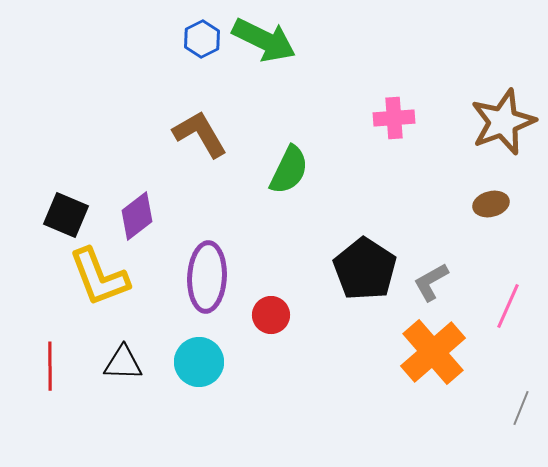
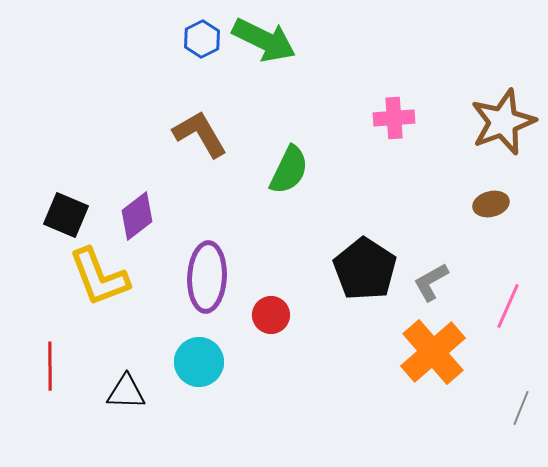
black triangle: moved 3 px right, 29 px down
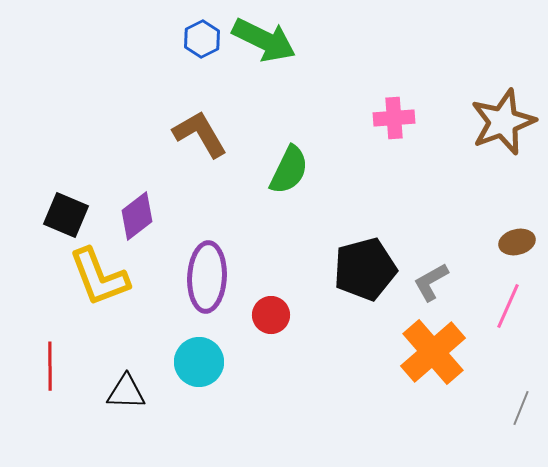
brown ellipse: moved 26 px right, 38 px down
black pentagon: rotated 24 degrees clockwise
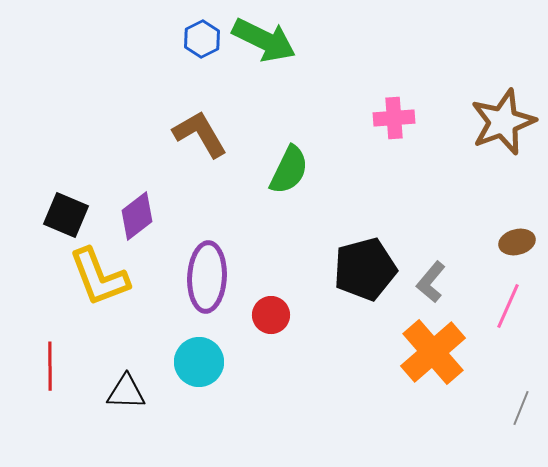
gray L-shape: rotated 21 degrees counterclockwise
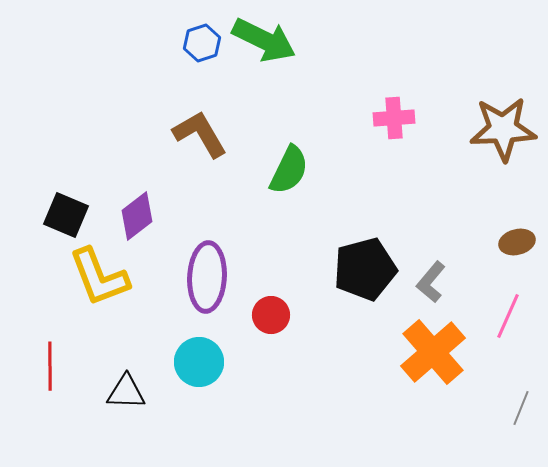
blue hexagon: moved 4 px down; rotated 9 degrees clockwise
brown star: moved 7 px down; rotated 18 degrees clockwise
pink line: moved 10 px down
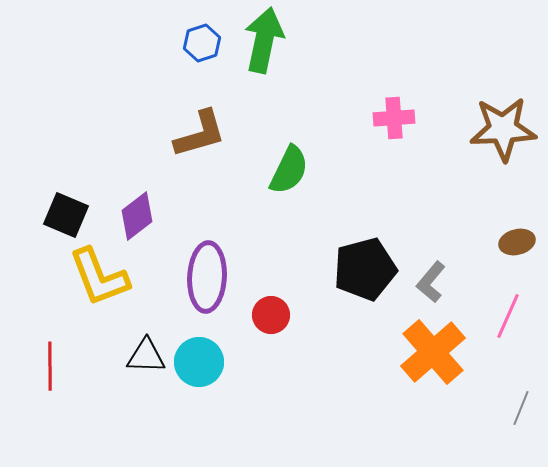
green arrow: rotated 104 degrees counterclockwise
brown L-shape: rotated 104 degrees clockwise
black triangle: moved 20 px right, 36 px up
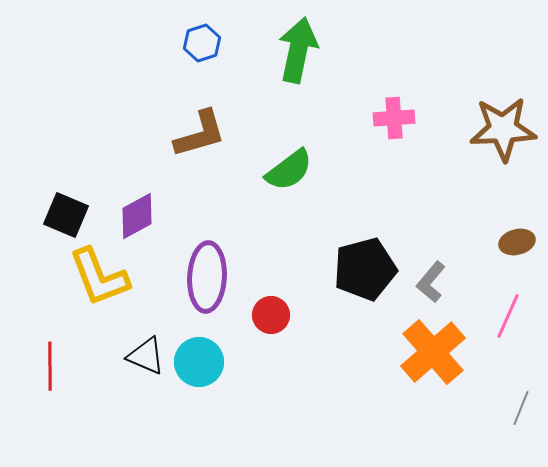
green arrow: moved 34 px right, 10 px down
green semicircle: rotated 27 degrees clockwise
purple diamond: rotated 9 degrees clockwise
black triangle: rotated 21 degrees clockwise
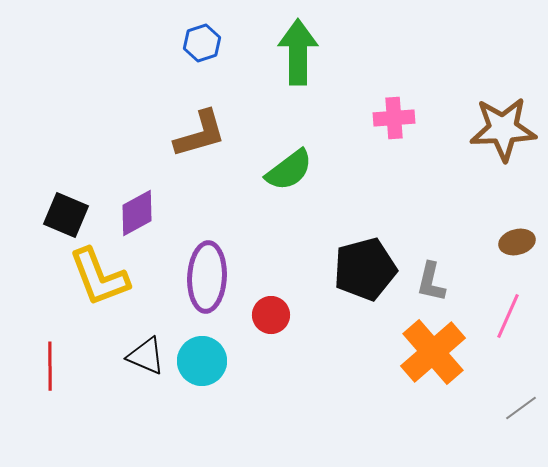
green arrow: moved 2 px down; rotated 12 degrees counterclockwise
purple diamond: moved 3 px up
gray L-shape: rotated 27 degrees counterclockwise
cyan circle: moved 3 px right, 1 px up
gray line: rotated 32 degrees clockwise
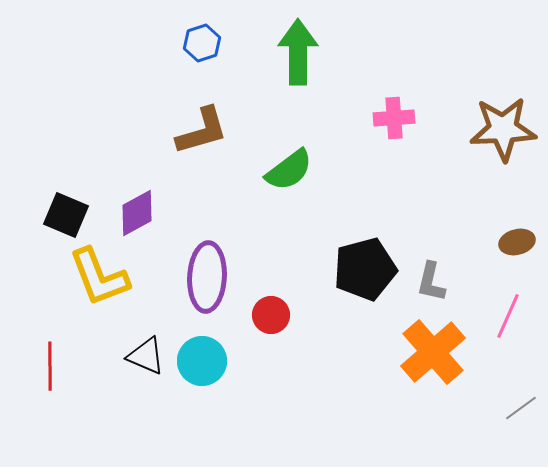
brown L-shape: moved 2 px right, 3 px up
